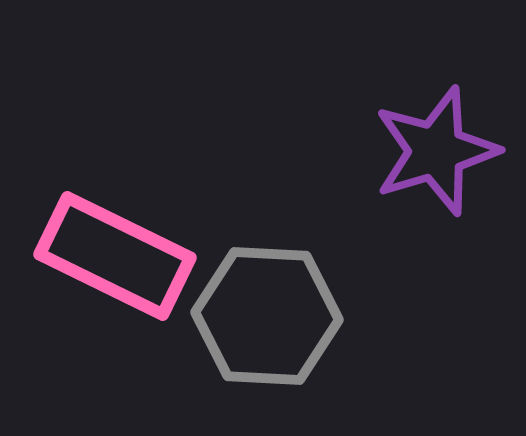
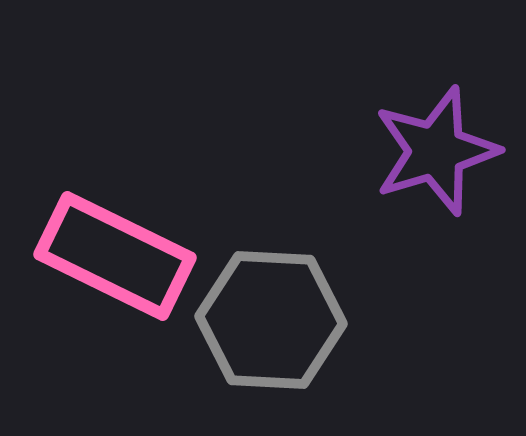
gray hexagon: moved 4 px right, 4 px down
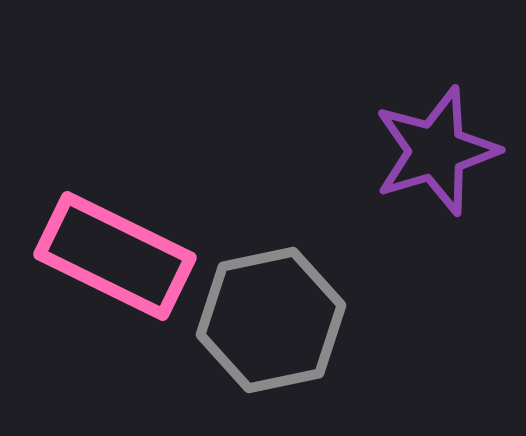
gray hexagon: rotated 15 degrees counterclockwise
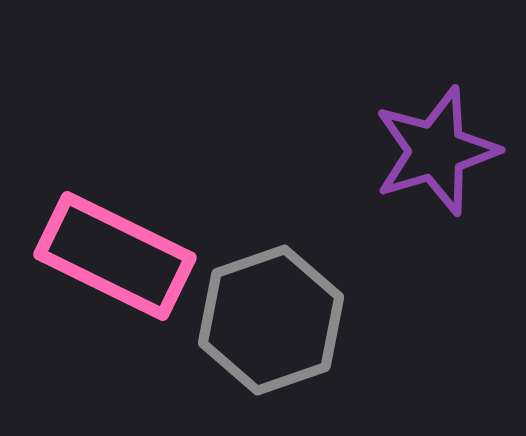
gray hexagon: rotated 7 degrees counterclockwise
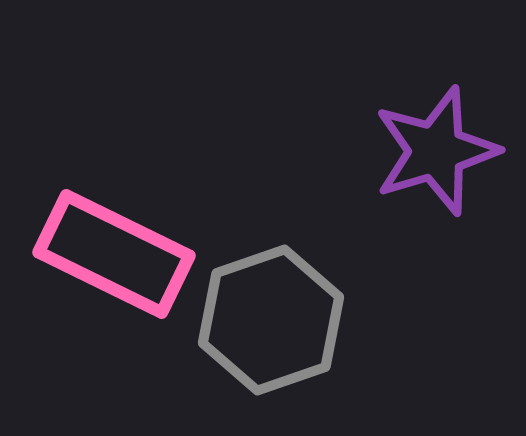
pink rectangle: moved 1 px left, 2 px up
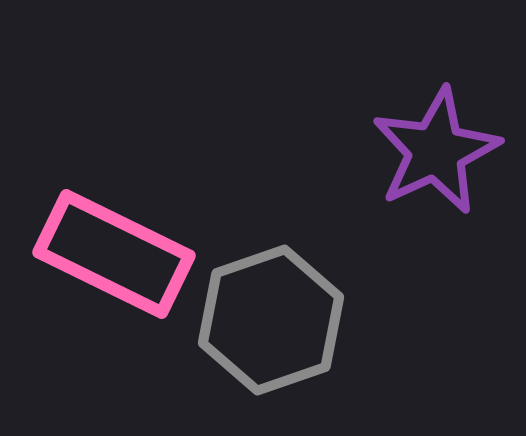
purple star: rotated 8 degrees counterclockwise
